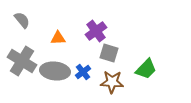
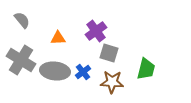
gray cross: moved 1 px left, 1 px up
green trapezoid: rotated 30 degrees counterclockwise
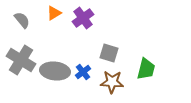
purple cross: moved 13 px left, 13 px up
orange triangle: moved 4 px left, 25 px up; rotated 28 degrees counterclockwise
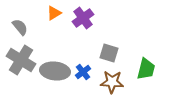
gray semicircle: moved 2 px left, 7 px down
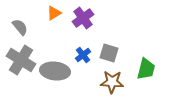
blue cross: moved 17 px up
